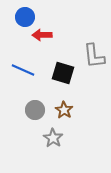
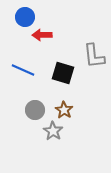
gray star: moved 7 px up
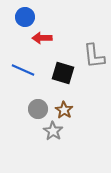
red arrow: moved 3 px down
gray circle: moved 3 px right, 1 px up
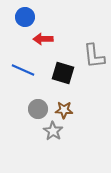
red arrow: moved 1 px right, 1 px down
brown star: rotated 30 degrees counterclockwise
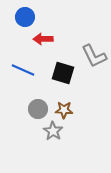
gray L-shape: rotated 20 degrees counterclockwise
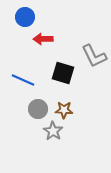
blue line: moved 10 px down
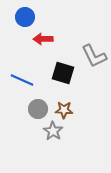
blue line: moved 1 px left
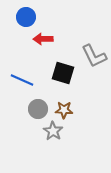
blue circle: moved 1 px right
